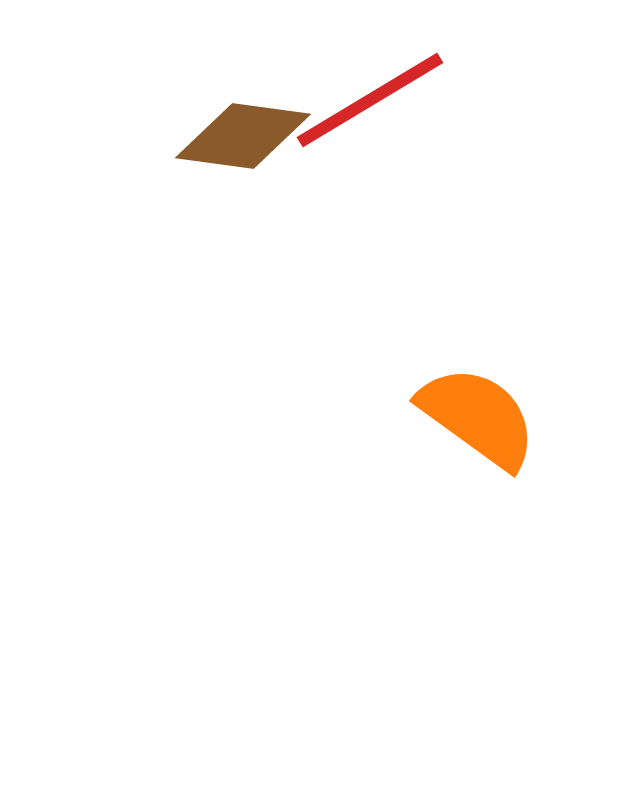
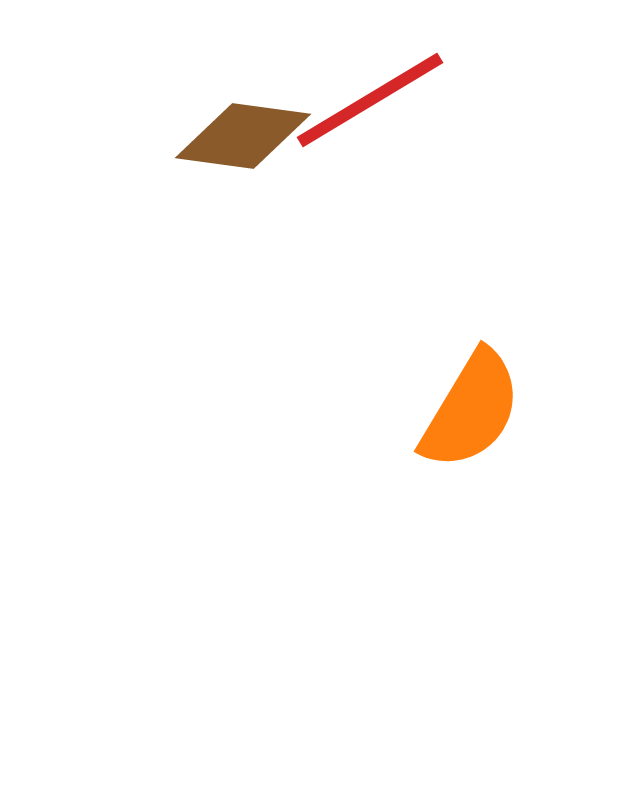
orange semicircle: moved 7 px left, 7 px up; rotated 85 degrees clockwise
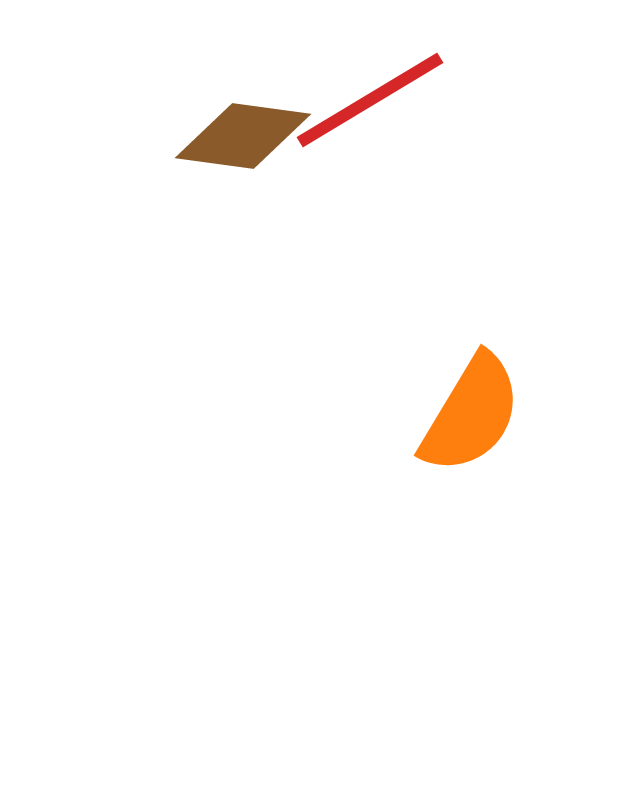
orange semicircle: moved 4 px down
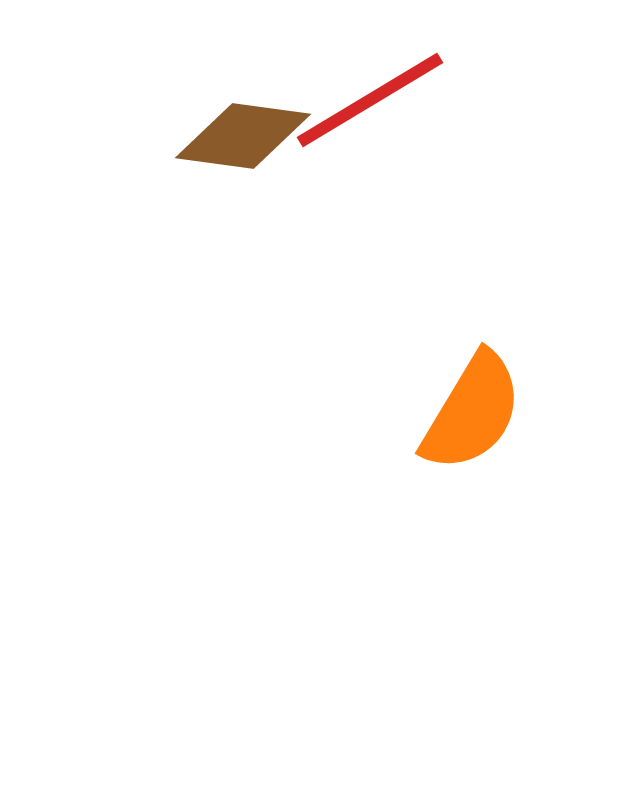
orange semicircle: moved 1 px right, 2 px up
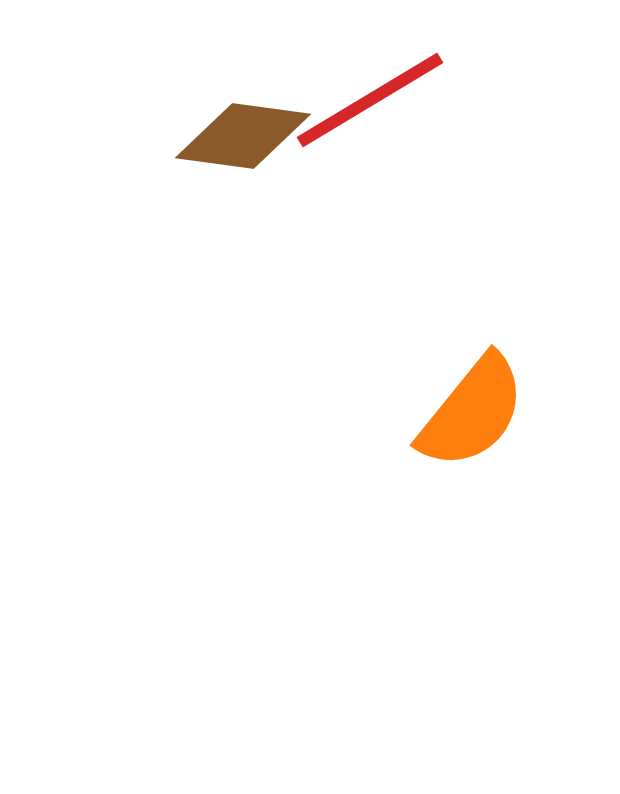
orange semicircle: rotated 8 degrees clockwise
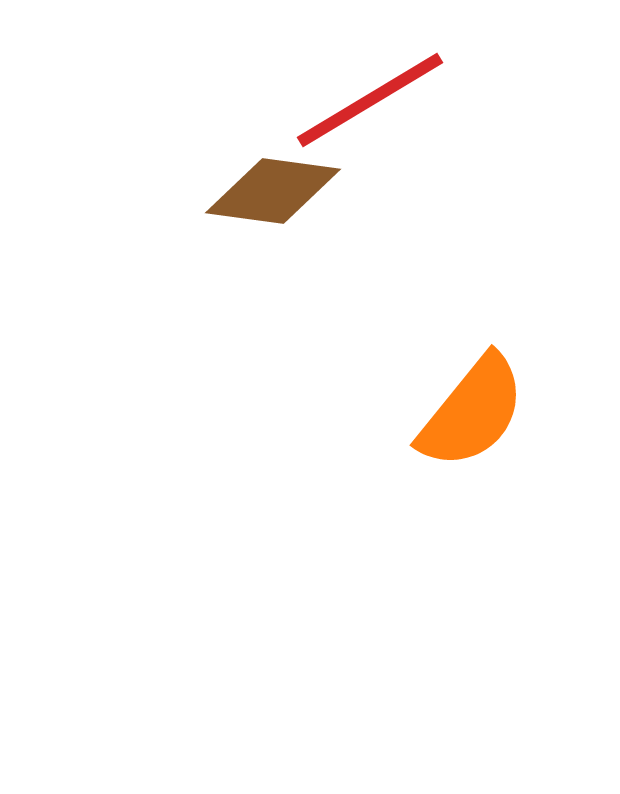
brown diamond: moved 30 px right, 55 px down
